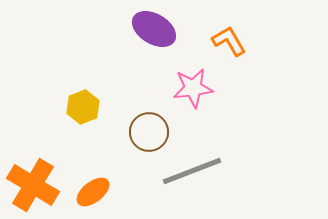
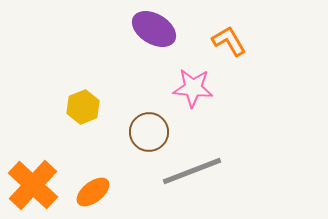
pink star: rotated 12 degrees clockwise
orange cross: rotated 12 degrees clockwise
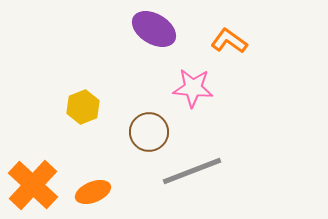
orange L-shape: rotated 24 degrees counterclockwise
orange ellipse: rotated 16 degrees clockwise
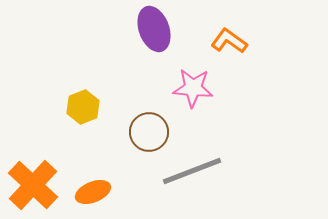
purple ellipse: rotated 39 degrees clockwise
